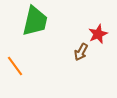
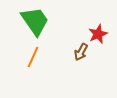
green trapezoid: rotated 48 degrees counterclockwise
orange line: moved 18 px right, 9 px up; rotated 60 degrees clockwise
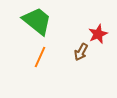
green trapezoid: moved 2 px right; rotated 16 degrees counterclockwise
orange line: moved 7 px right
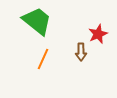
brown arrow: rotated 30 degrees counterclockwise
orange line: moved 3 px right, 2 px down
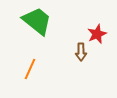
red star: moved 1 px left
orange line: moved 13 px left, 10 px down
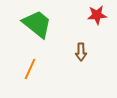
green trapezoid: moved 3 px down
red star: moved 19 px up; rotated 18 degrees clockwise
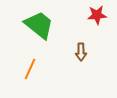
green trapezoid: moved 2 px right, 1 px down
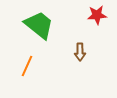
brown arrow: moved 1 px left
orange line: moved 3 px left, 3 px up
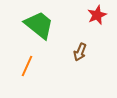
red star: rotated 18 degrees counterclockwise
brown arrow: rotated 24 degrees clockwise
